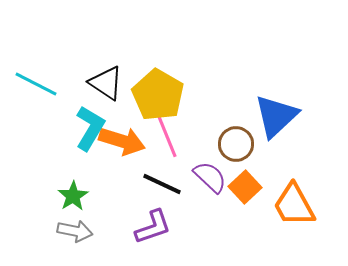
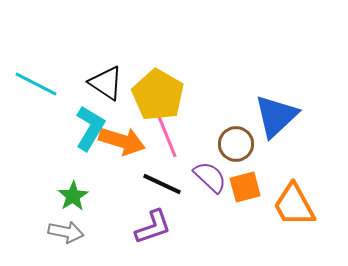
orange square: rotated 28 degrees clockwise
gray arrow: moved 9 px left, 1 px down
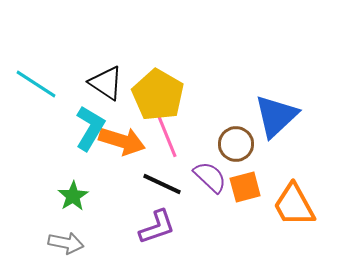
cyan line: rotated 6 degrees clockwise
purple L-shape: moved 4 px right
gray arrow: moved 11 px down
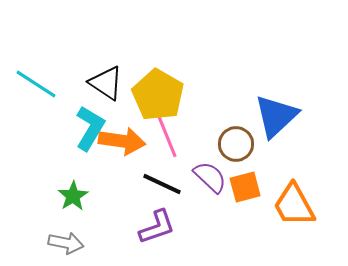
orange arrow: rotated 9 degrees counterclockwise
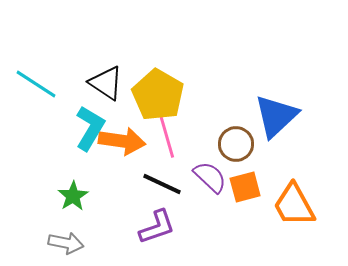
pink line: rotated 6 degrees clockwise
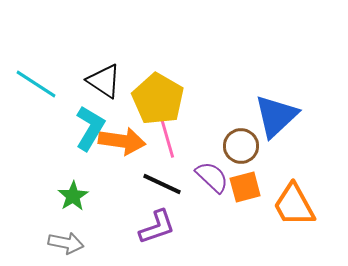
black triangle: moved 2 px left, 2 px up
yellow pentagon: moved 4 px down
brown circle: moved 5 px right, 2 px down
purple semicircle: moved 2 px right
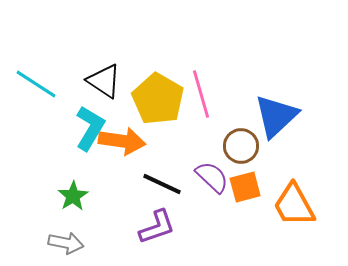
pink line: moved 35 px right, 40 px up
